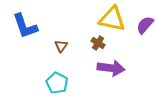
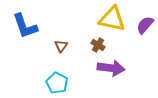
brown cross: moved 2 px down
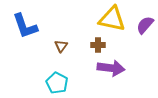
brown cross: rotated 32 degrees counterclockwise
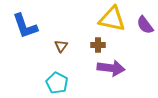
purple semicircle: rotated 78 degrees counterclockwise
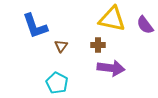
blue L-shape: moved 10 px right
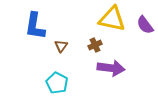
blue L-shape: rotated 28 degrees clockwise
brown cross: moved 3 px left; rotated 24 degrees counterclockwise
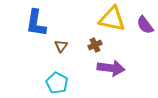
blue L-shape: moved 1 px right, 3 px up
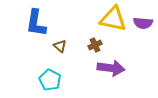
yellow triangle: moved 1 px right
purple semicircle: moved 2 px left, 2 px up; rotated 48 degrees counterclockwise
brown triangle: moved 1 px left; rotated 24 degrees counterclockwise
cyan pentagon: moved 7 px left, 3 px up
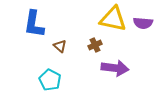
blue L-shape: moved 2 px left, 1 px down
purple arrow: moved 4 px right
